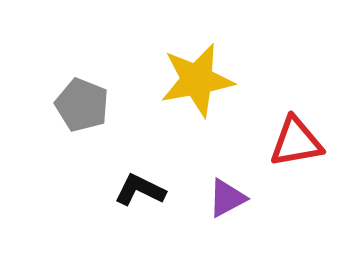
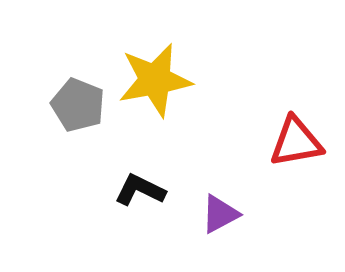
yellow star: moved 42 px left
gray pentagon: moved 4 px left
purple triangle: moved 7 px left, 16 px down
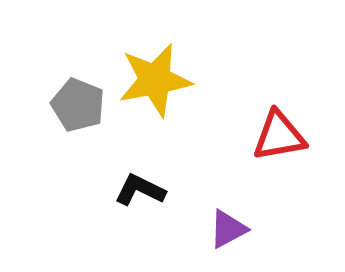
red triangle: moved 17 px left, 6 px up
purple triangle: moved 8 px right, 15 px down
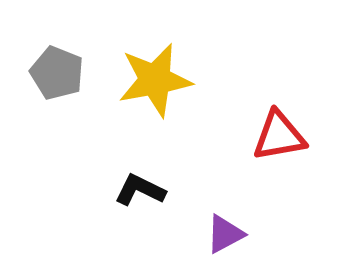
gray pentagon: moved 21 px left, 32 px up
purple triangle: moved 3 px left, 5 px down
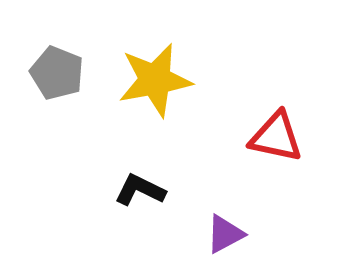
red triangle: moved 3 px left, 1 px down; rotated 22 degrees clockwise
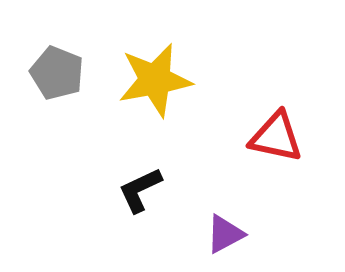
black L-shape: rotated 51 degrees counterclockwise
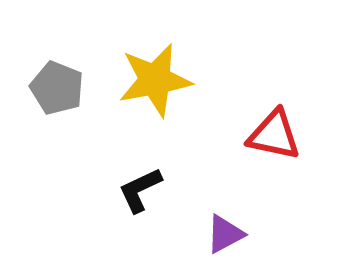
gray pentagon: moved 15 px down
red triangle: moved 2 px left, 2 px up
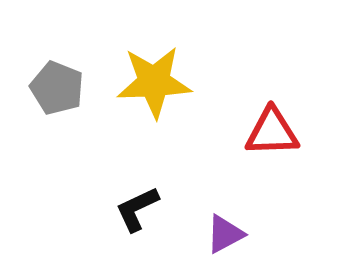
yellow star: moved 1 px left, 2 px down; rotated 8 degrees clockwise
red triangle: moved 2 px left, 3 px up; rotated 14 degrees counterclockwise
black L-shape: moved 3 px left, 19 px down
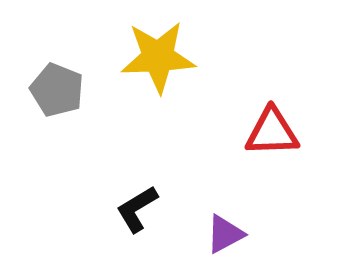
yellow star: moved 4 px right, 25 px up
gray pentagon: moved 2 px down
black L-shape: rotated 6 degrees counterclockwise
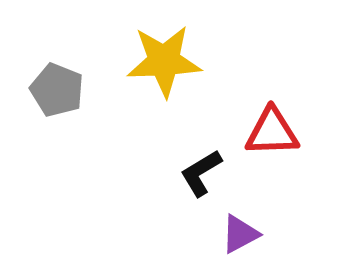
yellow star: moved 6 px right, 4 px down
black L-shape: moved 64 px right, 36 px up
purple triangle: moved 15 px right
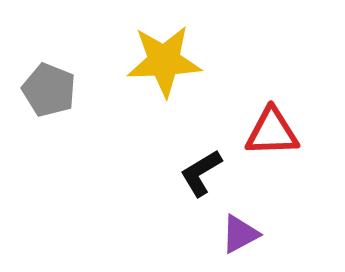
gray pentagon: moved 8 px left
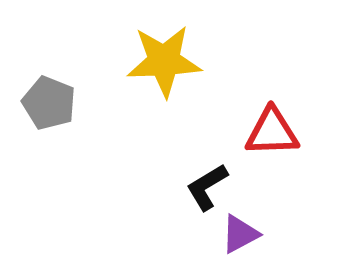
gray pentagon: moved 13 px down
black L-shape: moved 6 px right, 14 px down
